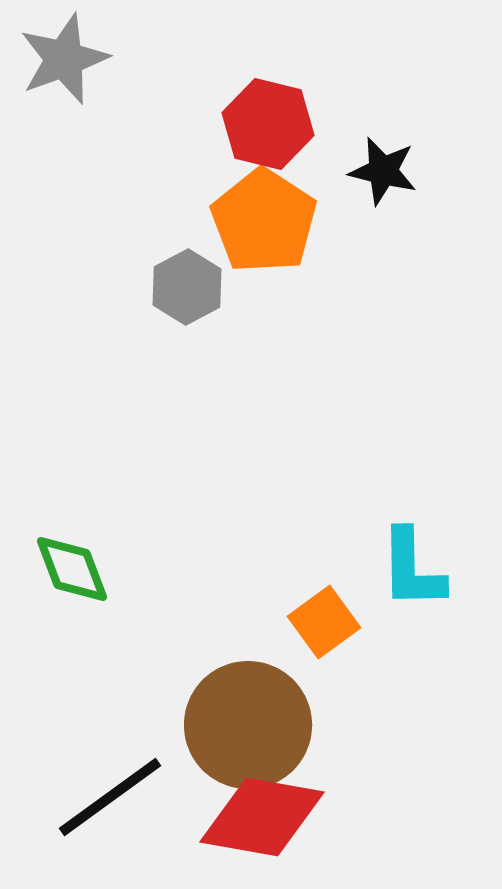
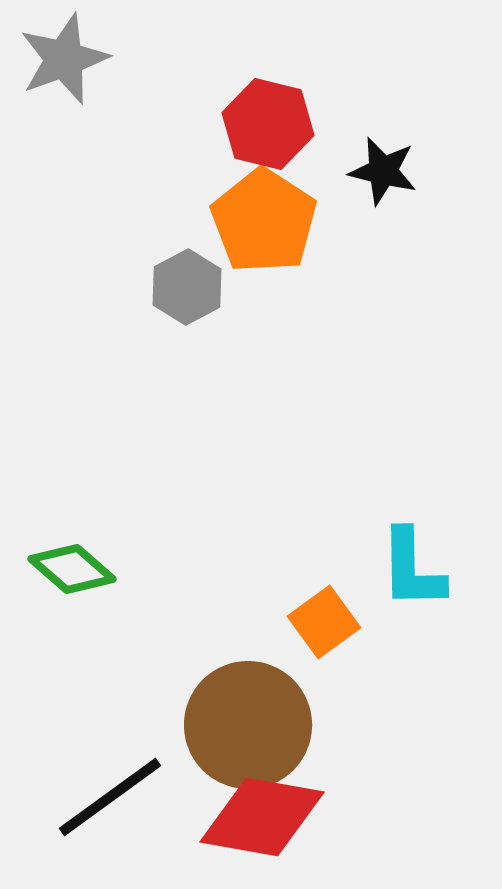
green diamond: rotated 28 degrees counterclockwise
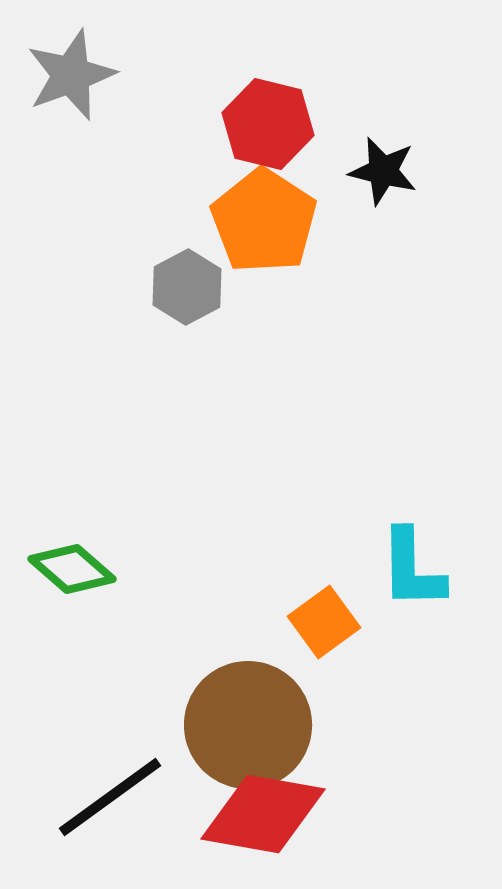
gray star: moved 7 px right, 16 px down
red diamond: moved 1 px right, 3 px up
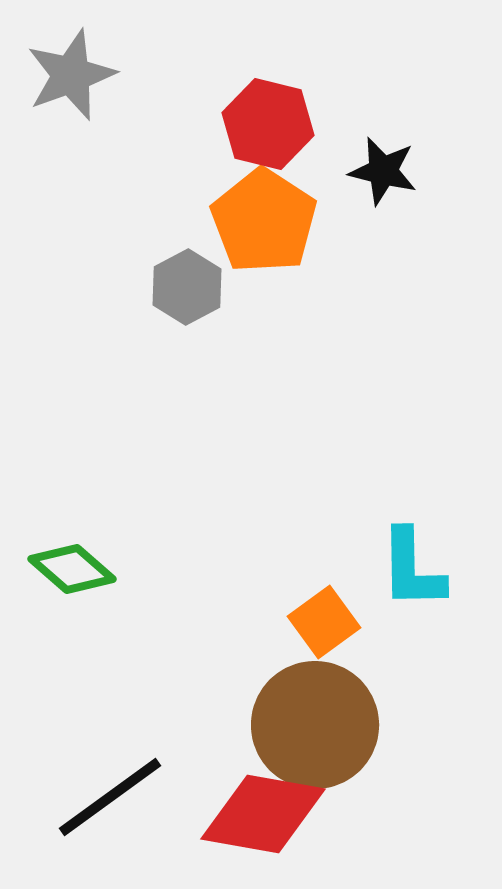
brown circle: moved 67 px right
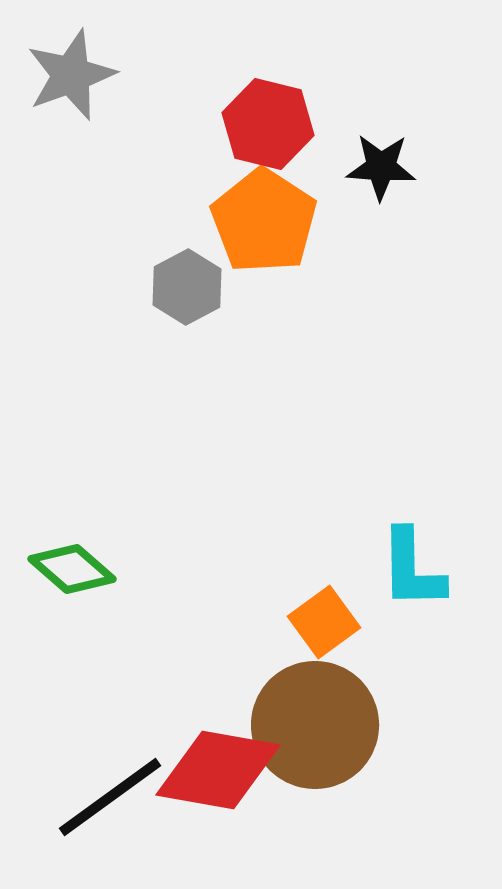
black star: moved 2 px left, 4 px up; rotated 10 degrees counterclockwise
red diamond: moved 45 px left, 44 px up
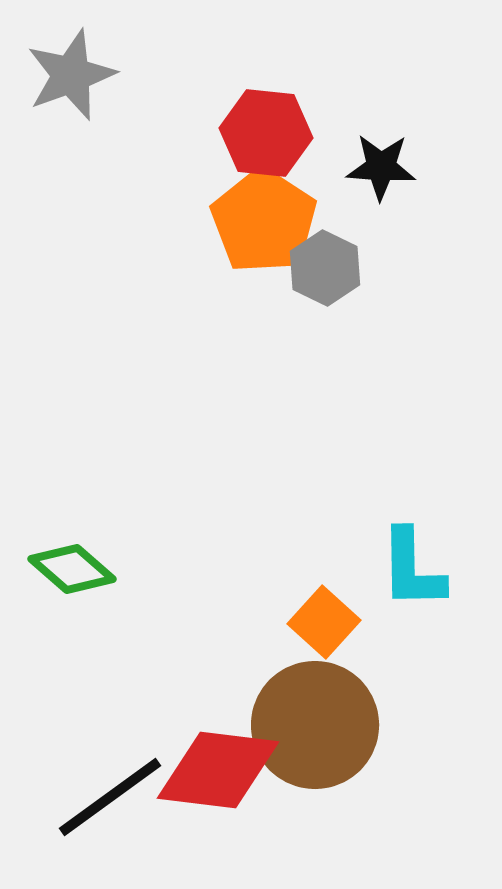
red hexagon: moved 2 px left, 9 px down; rotated 8 degrees counterclockwise
gray hexagon: moved 138 px right, 19 px up; rotated 6 degrees counterclockwise
orange square: rotated 12 degrees counterclockwise
red diamond: rotated 3 degrees counterclockwise
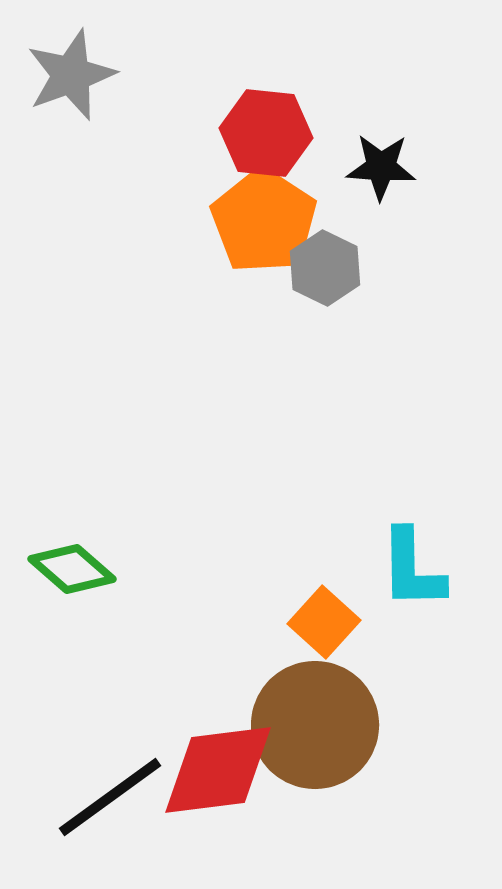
red diamond: rotated 14 degrees counterclockwise
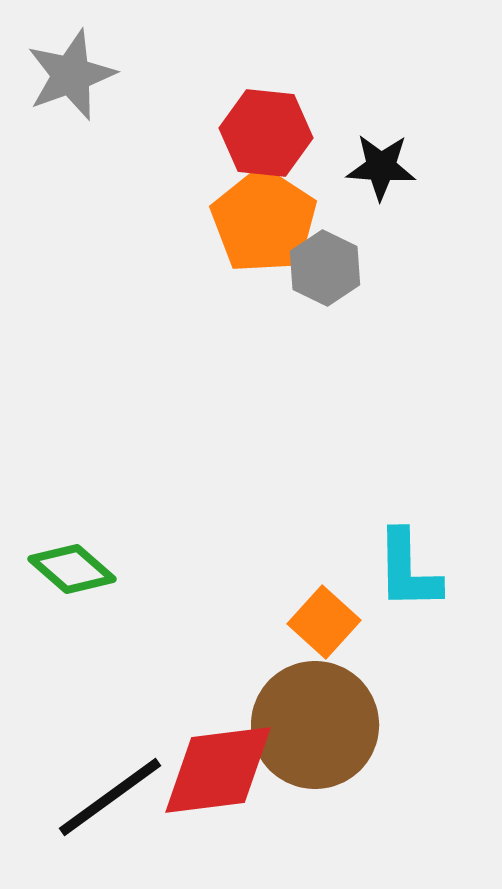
cyan L-shape: moved 4 px left, 1 px down
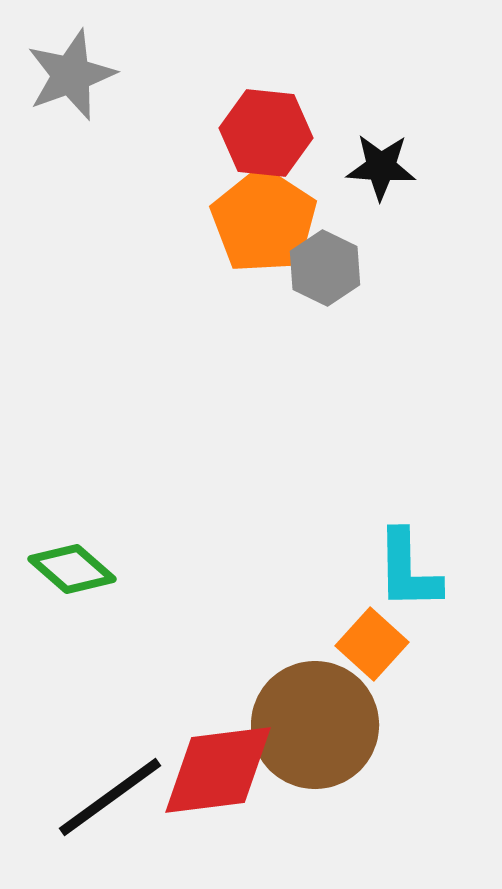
orange square: moved 48 px right, 22 px down
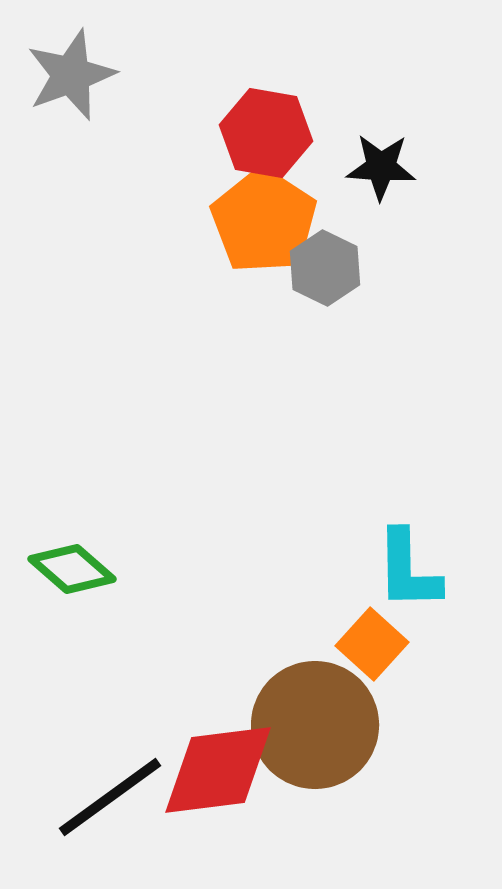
red hexagon: rotated 4 degrees clockwise
